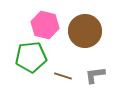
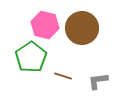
brown circle: moved 3 px left, 3 px up
green pentagon: rotated 28 degrees counterclockwise
gray L-shape: moved 3 px right, 6 px down
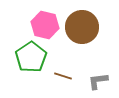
brown circle: moved 1 px up
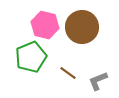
green pentagon: rotated 12 degrees clockwise
brown line: moved 5 px right, 3 px up; rotated 18 degrees clockwise
gray L-shape: rotated 15 degrees counterclockwise
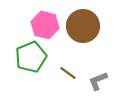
brown circle: moved 1 px right, 1 px up
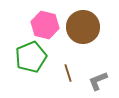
brown circle: moved 1 px down
brown line: rotated 36 degrees clockwise
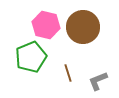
pink hexagon: moved 1 px right
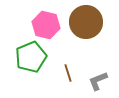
brown circle: moved 3 px right, 5 px up
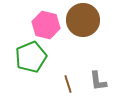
brown circle: moved 3 px left, 2 px up
brown line: moved 11 px down
gray L-shape: rotated 75 degrees counterclockwise
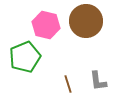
brown circle: moved 3 px right, 1 px down
green pentagon: moved 6 px left
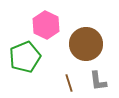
brown circle: moved 23 px down
pink hexagon: rotated 12 degrees clockwise
brown line: moved 1 px right, 1 px up
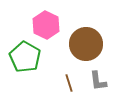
green pentagon: rotated 20 degrees counterclockwise
